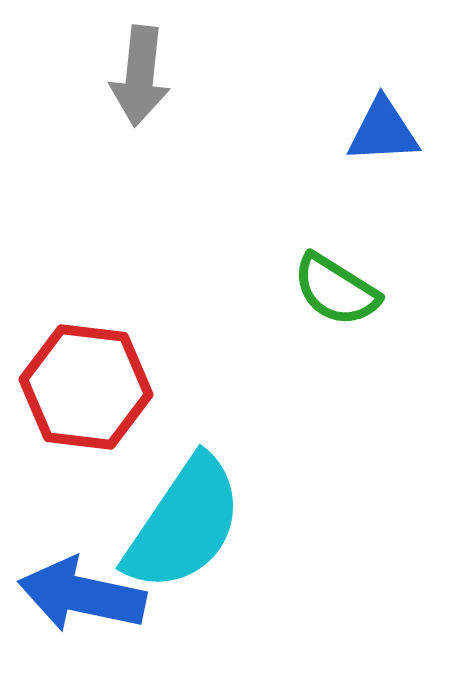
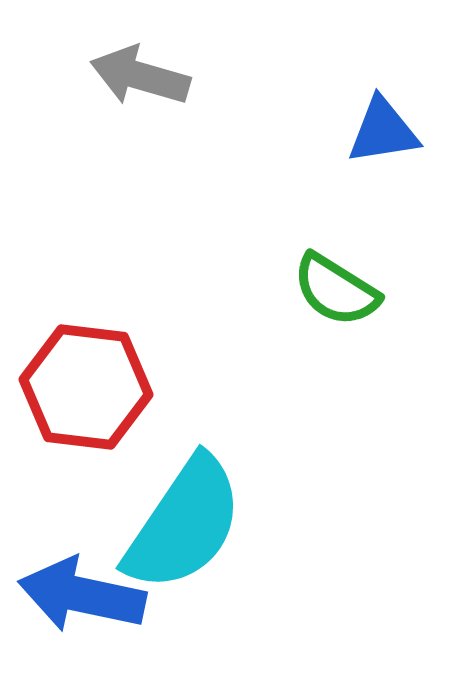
gray arrow: rotated 100 degrees clockwise
blue triangle: rotated 6 degrees counterclockwise
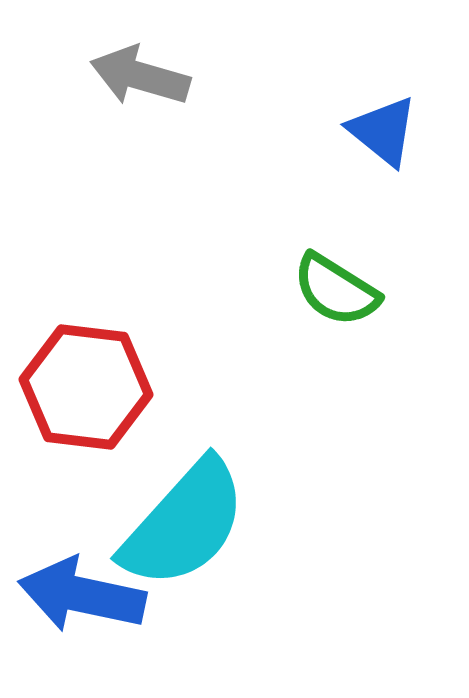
blue triangle: rotated 48 degrees clockwise
cyan semicircle: rotated 8 degrees clockwise
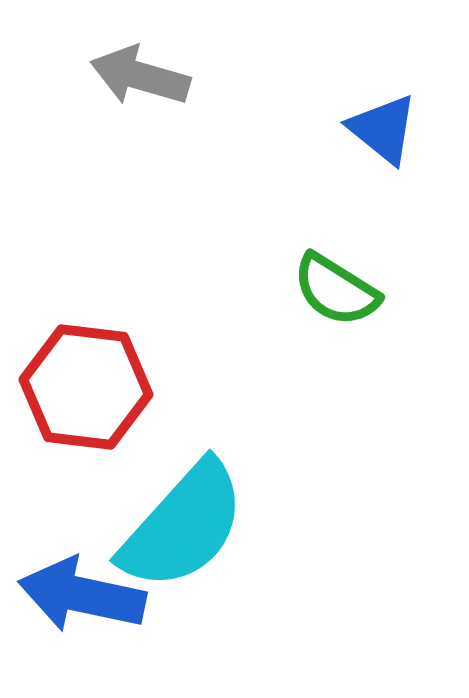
blue triangle: moved 2 px up
cyan semicircle: moved 1 px left, 2 px down
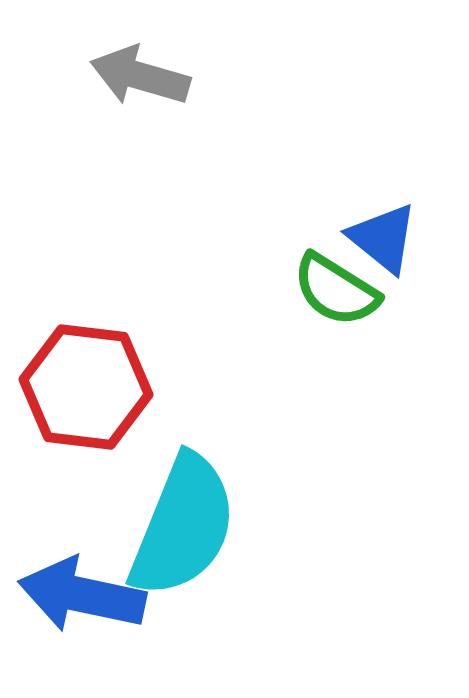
blue triangle: moved 109 px down
cyan semicircle: rotated 20 degrees counterclockwise
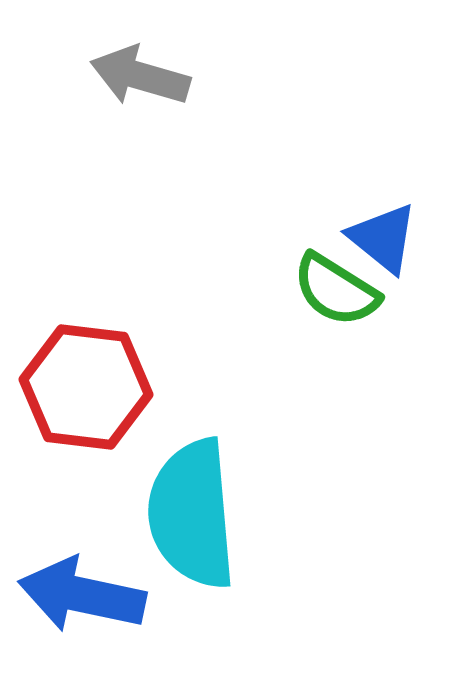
cyan semicircle: moved 9 px right, 12 px up; rotated 153 degrees clockwise
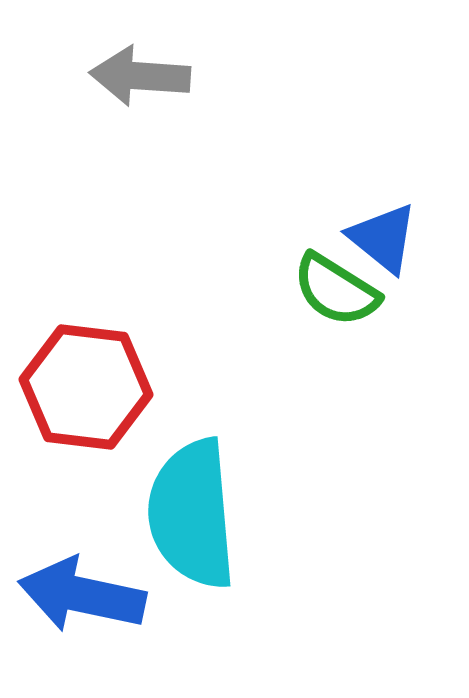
gray arrow: rotated 12 degrees counterclockwise
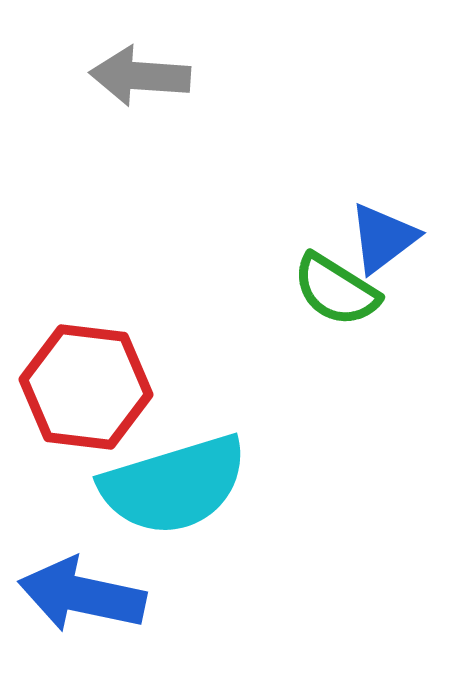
blue triangle: rotated 44 degrees clockwise
cyan semicircle: moved 18 px left, 29 px up; rotated 102 degrees counterclockwise
